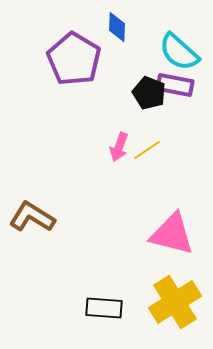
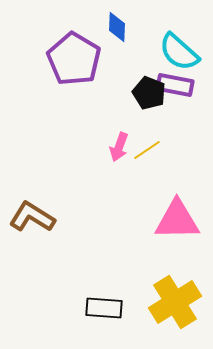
pink triangle: moved 5 px right, 14 px up; rotated 15 degrees counterclockwise
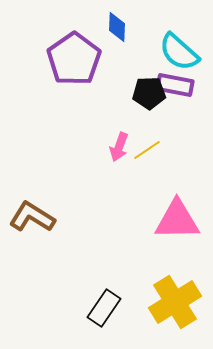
purple pentagon: rotated 6 degrees clockwise
black pentagon: rotated 24 degrees counterclockwise
black rectangle: rotated 60 degrees counterclockwise
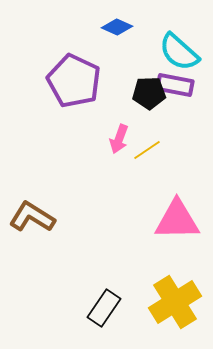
blue diamond: rotated 68 degrees counterclockwise
purple pentagon: moved 22 px down; rotated 12 degrees counterclockwise
pink arrow: moved 8 px up
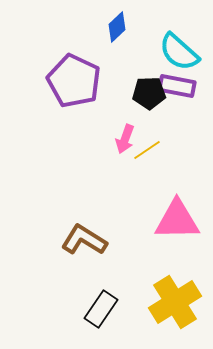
blue diamond: rotated 68 degrees counterclockwise
purple rectangle: moved 2 px right, 1 px down
pink arrow: moved 6 px right
brown L-shape: moved 52 px right, 23 px down
black rectangle: moved 3 px left, 1 px down
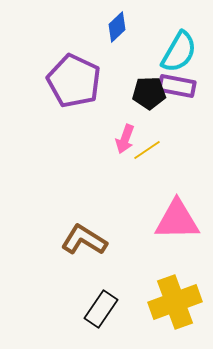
cyan semicircle: rotated 102 degrees counterclockwise
yellow cross: rotated 12 degrees clockwise
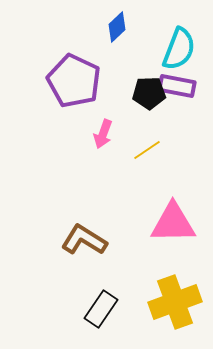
cyan semicircle: moved 3 px up; rotated 9 degrees counterclockwise
pink arrow: moved 22 px left, 5 px up
pink triangle: moved 4 px left, 3 px down
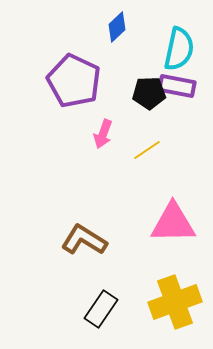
cyan semicircle: rotated 9 degrees counterclockwise
